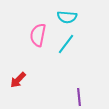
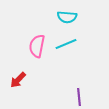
pink semicircle: moved 1 px left, 11 px down
cyan line: rotated 30 degrees clockwise
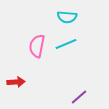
red arrow: moved 2 px left, 2 px down; rotated 138 degrees counterclockwise
purple line: rotated 54 degrees clockwise
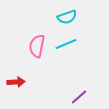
cyan semicircle: rotated 24 degrees counterclockwise
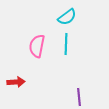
cyan semicircle: rotated 18 degrees counterclockwise
cyan line: rotated 65 degrees counterclockwise
purple line: rotated 54 degrees counterclockwise
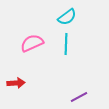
pink semicircle: moved 5 px left, 3 px up; rotated 55 degrees clockwise
red arrow: moved 1 px down
purple line: rotated 66 degrees clockwise
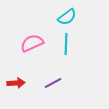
purple line: moved 26 px left, 14 px up
